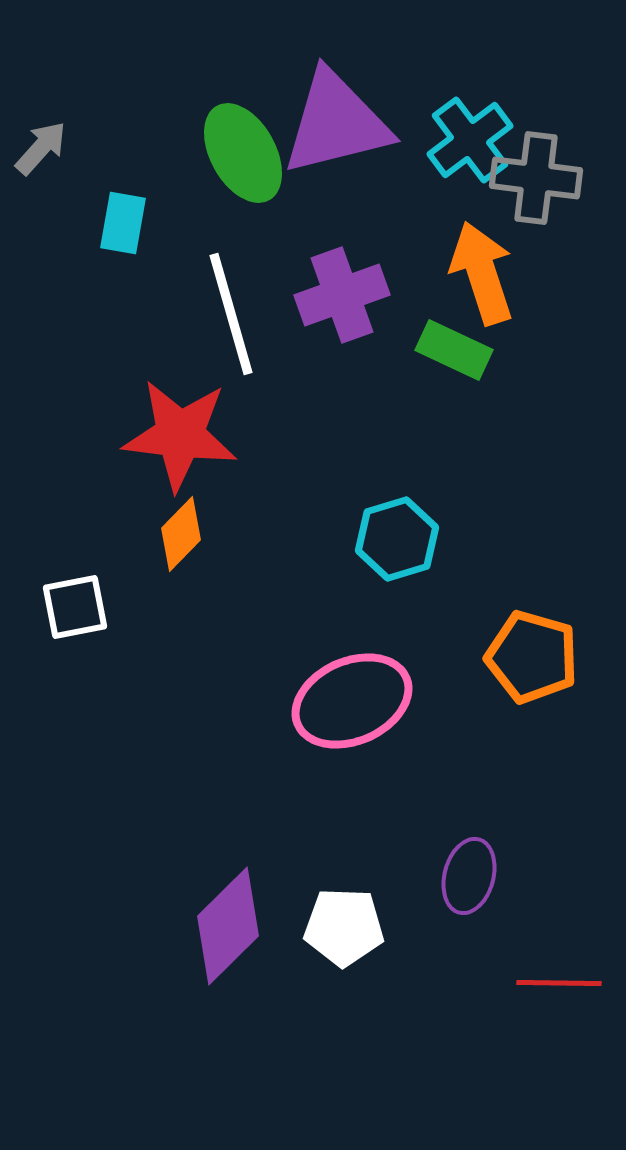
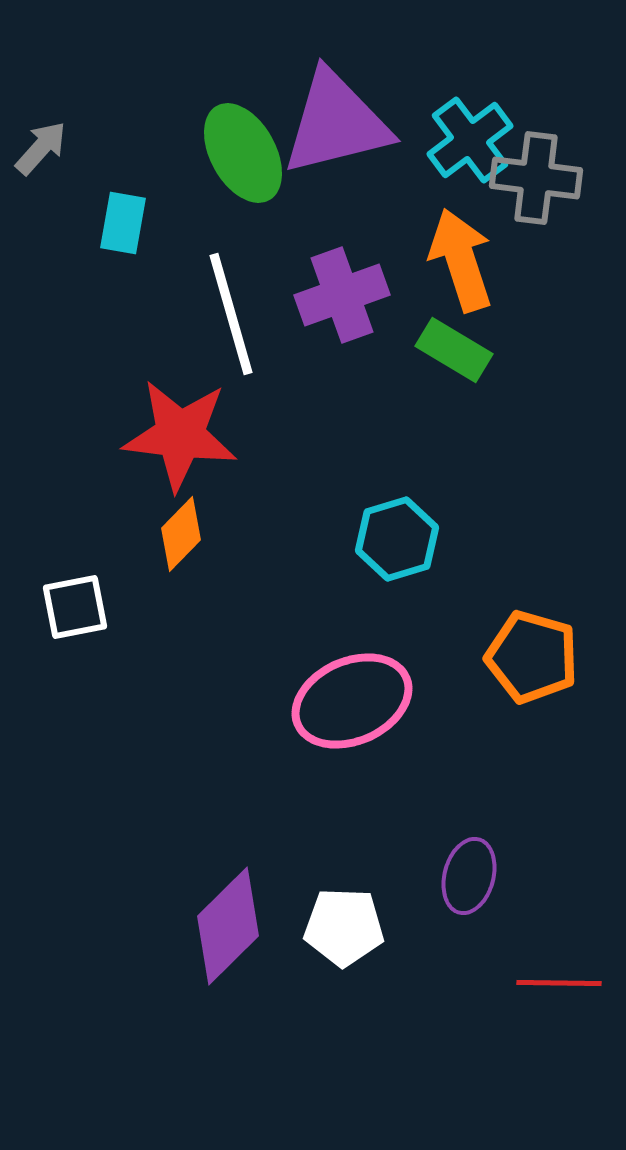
orange arrow: moved 21 px left, 13 px up
green rectangle: rotated 6 degrees clockwise
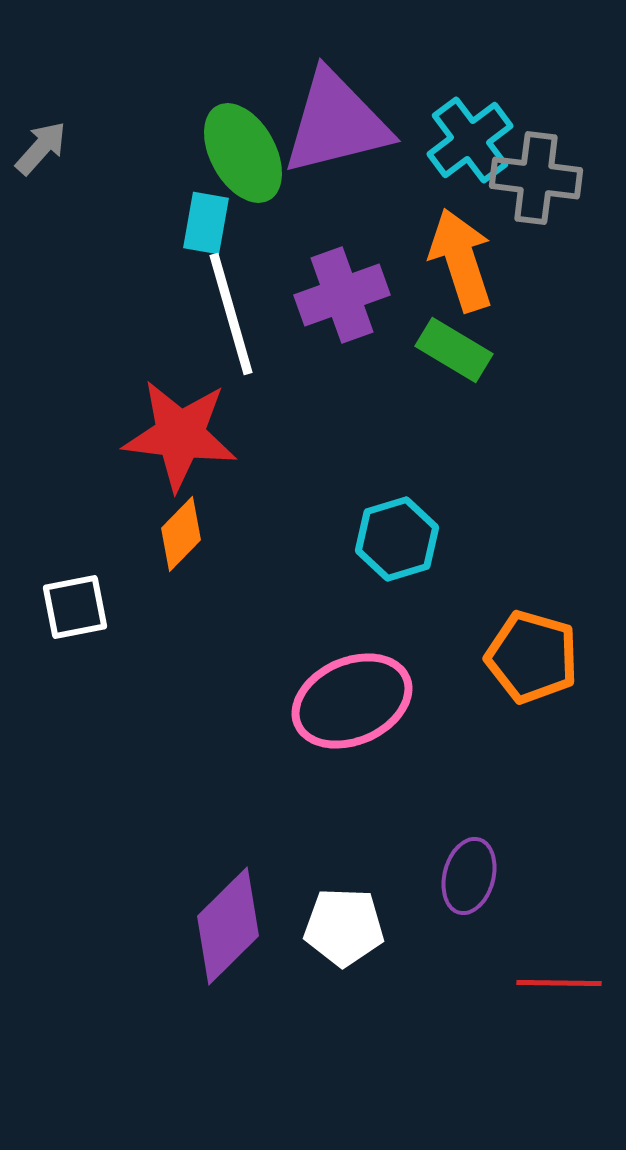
cyan rectangle: moved 83 px right
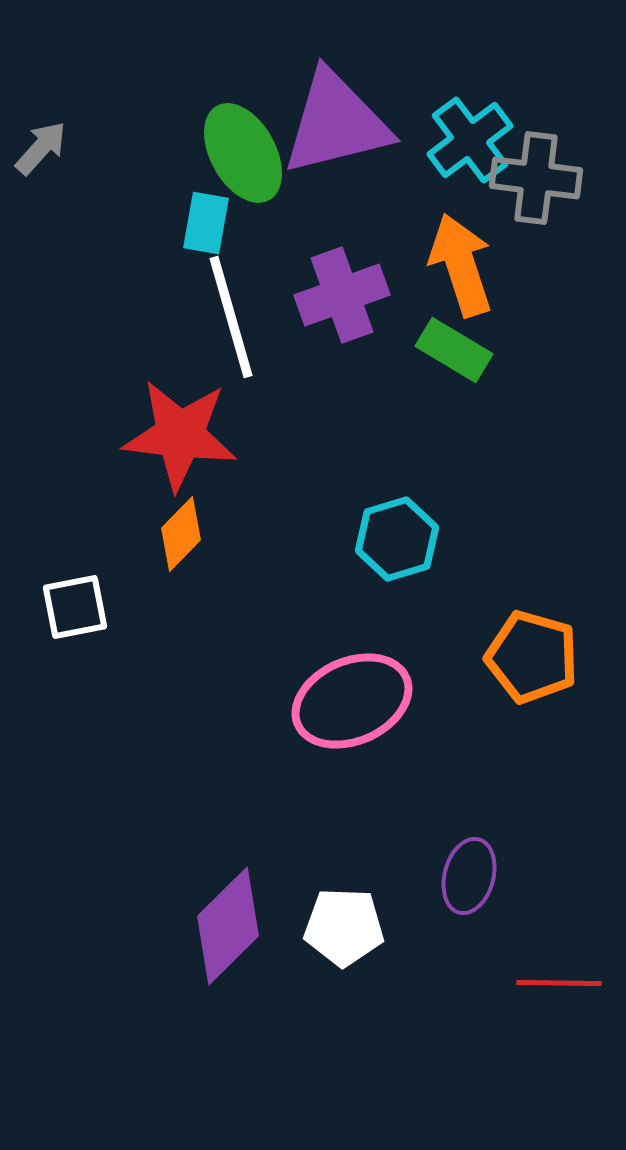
orange arrow: moved 5 px down
white line: moved 3 px down
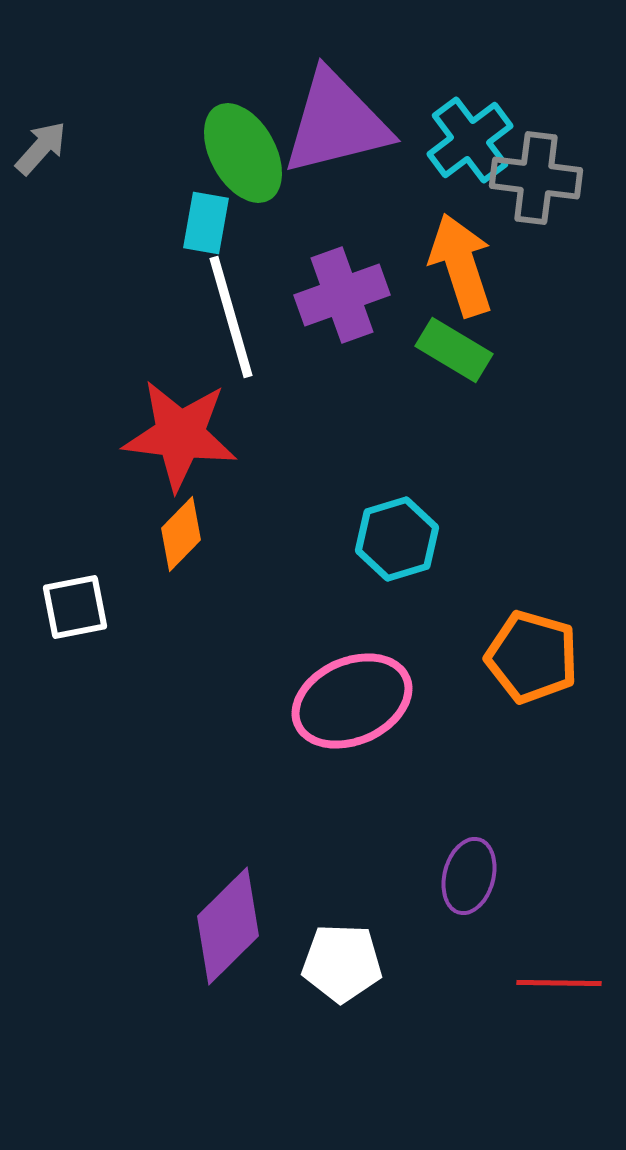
white pentagon: moved 2 px left, 36 px down
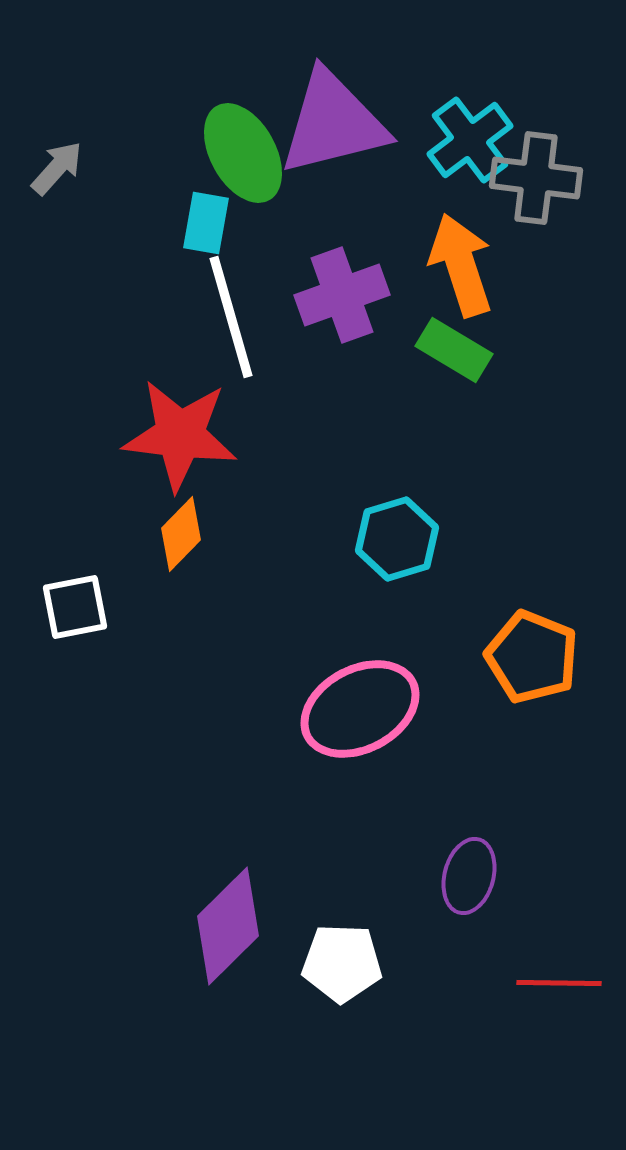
purple triangle: moved 3 px left
gray arrow: moved 16 px right, 20 px down
orange pentagon: rotated 6 degrees clockwise
pink ellipse: moved 8 px right, 8 px down; rotated 4 degrees counterclockwise
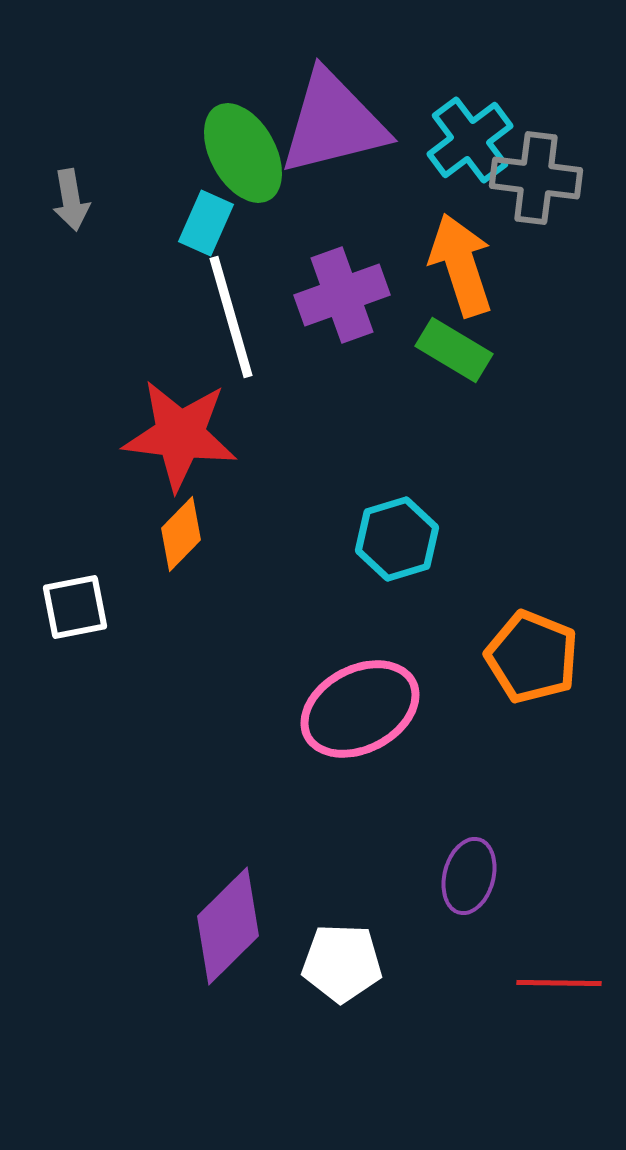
gray arrow: moved 14 px right, 32 px down; rotated 128 degrees clockwise
cyan rectangle: rotated 14 degrees clockwise
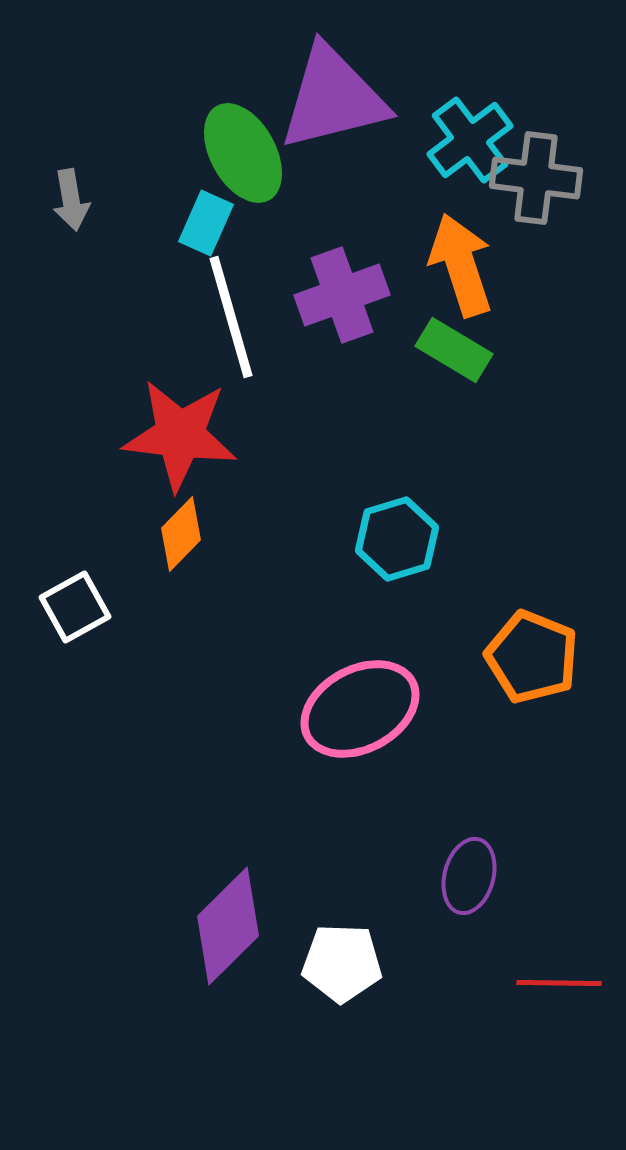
purple triangle: moved 25 px up
white square: rotated 18 degrees counterclockwise
